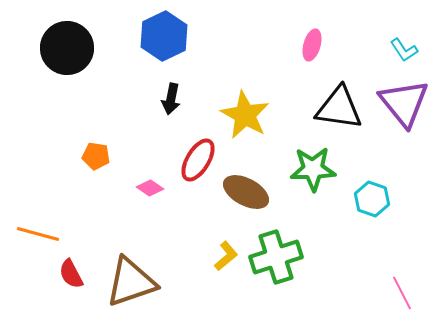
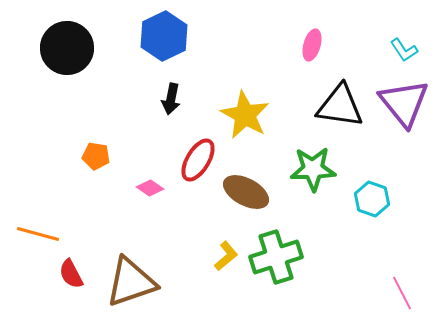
black triangle: moved 1 px right, 2 px up
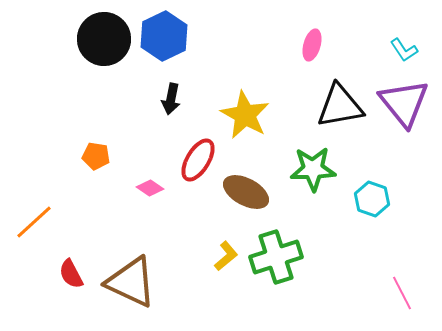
black circle: moved 37 px right, 9 px up
black triangle: rotated 18 degrees counterclockwise
orange line: moved 4 px left, 12 px up; rotated 57 degrees counterclockwise
brown triangle: rotated 44 degrees clockwise
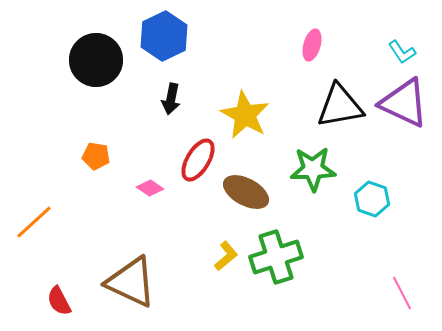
black circle: moved 8 px left, 21 px down
cyan L-shape: moved 2 px left, 2 px down
purple triangle: rotated 26 degrees counterclockwise
red semicircle: moved 12 px left, 27 px down
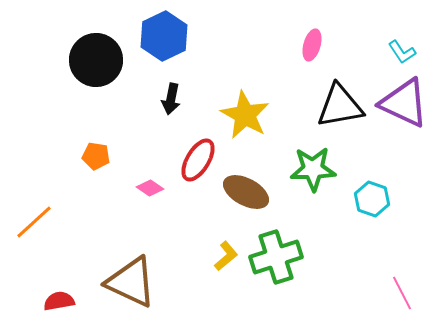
red semicircle: rotated 108 degrees clockwise
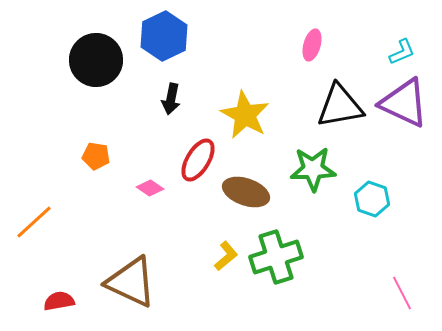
cyan L-shape: rotated 80 degrees counterclockwise
brown ellipse: rotated 9 degrees counterclockwise
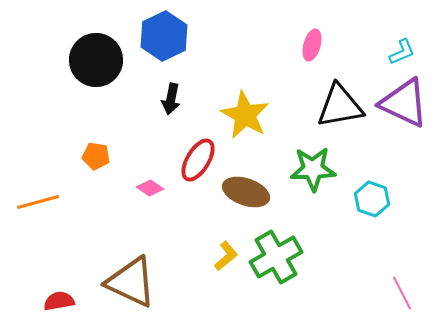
orange line: moved 4 px right, 20 px up; rotated 27 degrees clockwise
green cross: rotated 12 degrees counterclockwise
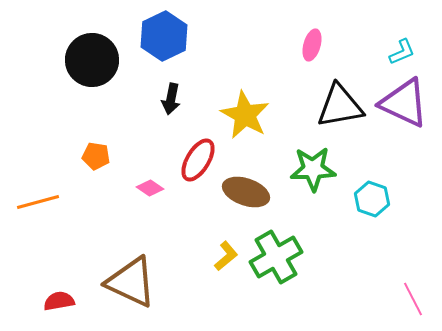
black circle: moved 4 px left
pink line: moved 11 px right, 6 px down
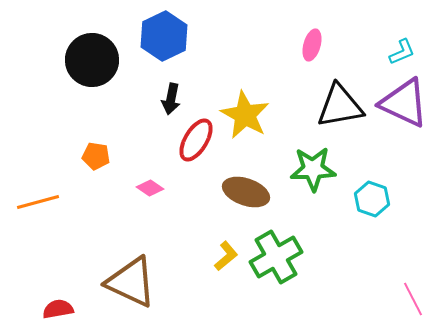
red ellipse: moved 2 px left, 20 px up
red semicircle: moved 1 px left, 8 px down
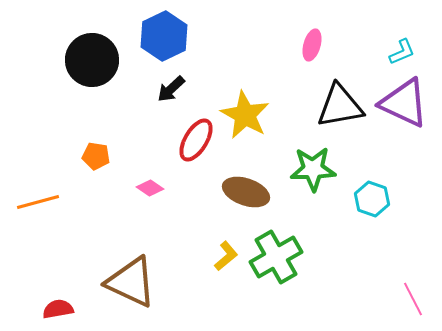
black arrow: moved 10 px up; rotated 36 degrees clockwise
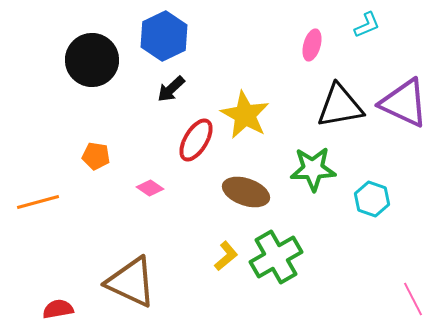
cyan L-shape: moved 35 px left, 27 px up
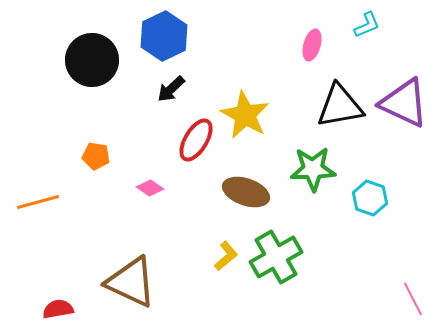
cyan hexagon: moved 2 px left, 1 px up
